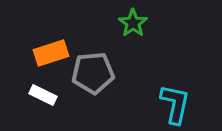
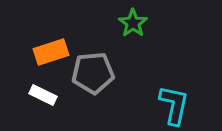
orange rectangle: moved 1 px up
cyan L-shape: moved 1 px left, 1 px down
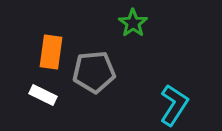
orange rectangle: rotated 64 degrees counterclockwise
gray pentagon: moved 1 px right, 1 px up
cyan L-shape: rotated 21 degrees clockwise
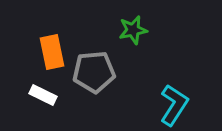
green star: moved 7 px down; rotated 24 degrees clockwise
orange rectangle: moved 1 px right; rotated 20 degrees counterclockwise
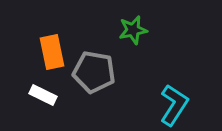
gray pentagon: rotated 15 degrees clockwise
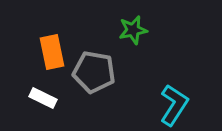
white rectangle: moved 3 px down
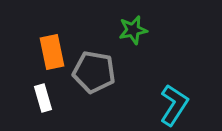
white rectangle: rotated 48 degrees clockwise
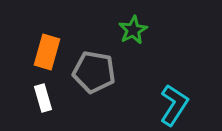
green star: rotated 16 degrees counterclockwise
orange rectangle: moved 5 px left; rotated 28 degrees clockwise
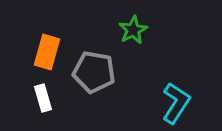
cyan L-shape: moved 2 px right, 2 px up
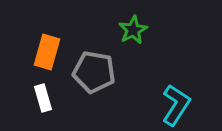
cyan L-shape: moved 2 px down
